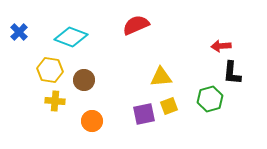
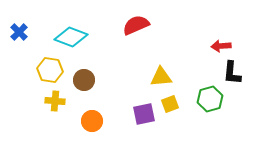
yellow square: moved 1 px right, 2 px up
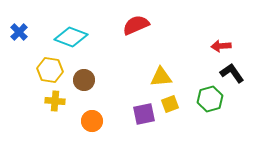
black L-shape: rotated 140 degrees clockwise
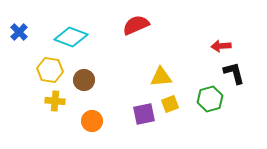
black L-shape: moved 2 px right; rotated 20 degrees clockwise
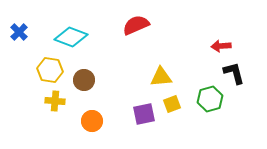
yellow square: moved 2 px right
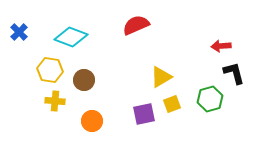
yellow triangle: rotated 25 degrees counterclockwise
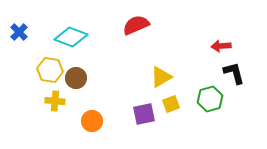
brown circle: moved 8 px left, 2 px up
yellow square: moved 1 px left
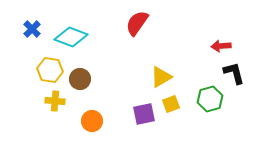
red semicircle: moved 1 px right, 2 px up; rotated 32 degrees counterclockwise
blue cross: moved 13 px right, 3 px up
brown circle: moved 4 px right, 1 px down
